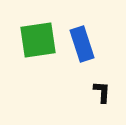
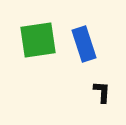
blue rectangle: moved 2 px right
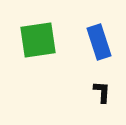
blue rectangle: moved 15 px right, 2 px up
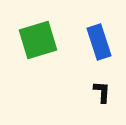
green square: rotated 9 degrees counterclockwise
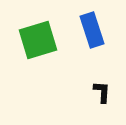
blue rectangle: moved 7 px left, 12 px up
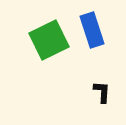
green square: moved 11 px right; rotated 9 degrees counterclockwise
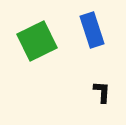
green square: moved 12 px left, 1 px down
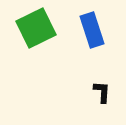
green square: moved 1 px left, 13 px up
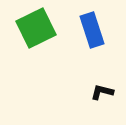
black L-shape: rotated 80 degrees counterclockwise
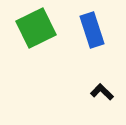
black L-shape: rotated 30 degrees clockwise
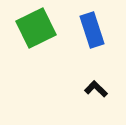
black L-shape: moved 6 px left, 3 px up
